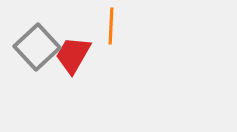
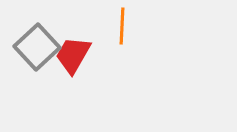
orange line: moved 11 px right
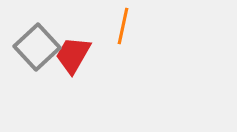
orange line: moved 1 px right; rotated 9 degrees clockwise
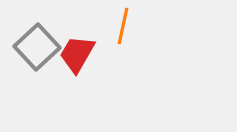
red trapezoid: moved 4 px right, 1 px up
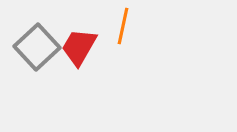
red trapezoid: moved 2 px right, 7 px up
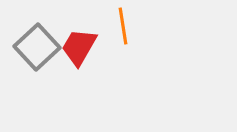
orange line: rotated 21 degrees counterclockwise
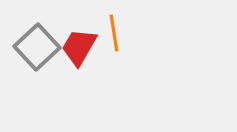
orange line: moved 9 px left, 7 px down
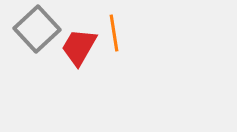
gray square: moved 18 px up
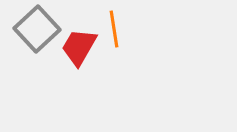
orange line: moved 4 px up
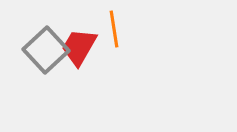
gray square: moved 9 px right, 21 px down
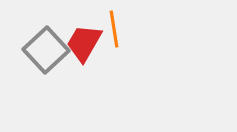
red trapezoid: moved 5 px right, 4 px up
